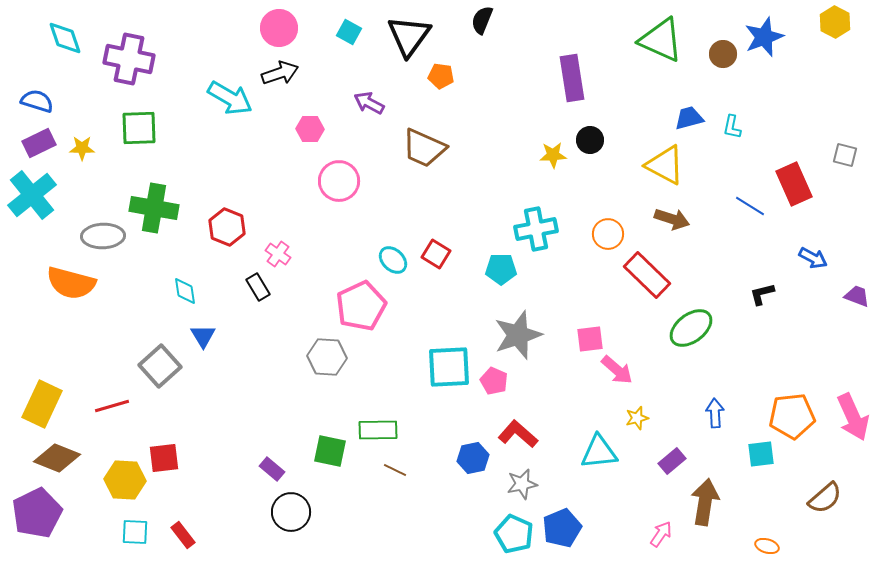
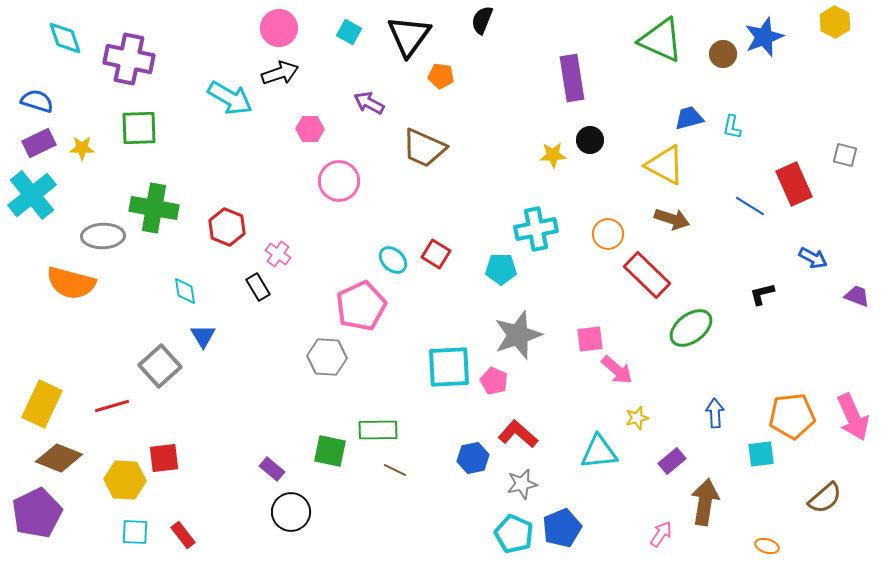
brown diamond at (57, 458): moved 2 px right
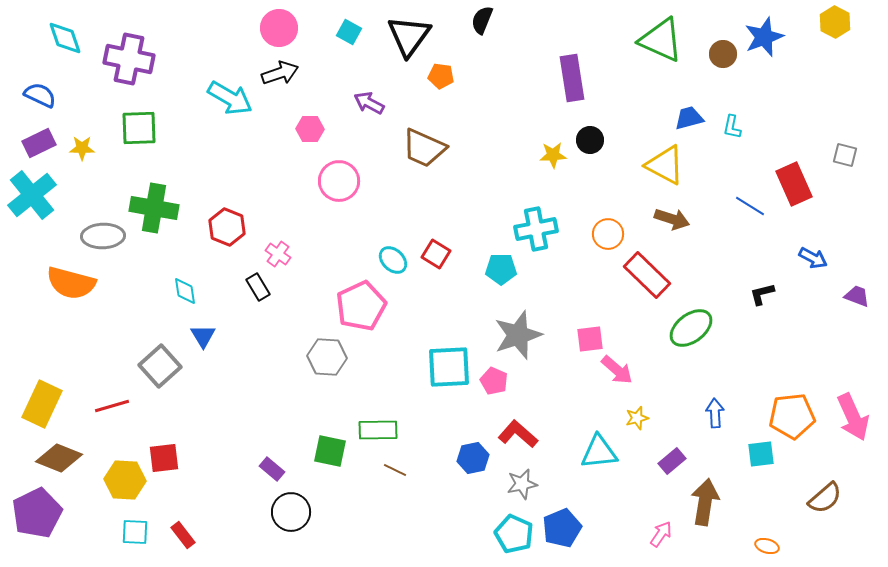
blue semicircle at (37, 101): moved 3 px right, 6 px up; rotated 8 degrees clockwise
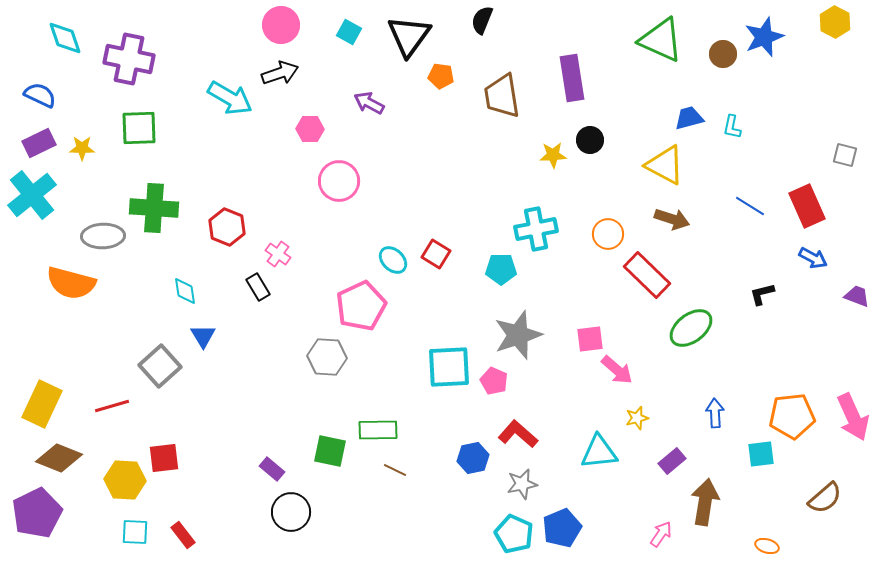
pink circle at (279, 28): moved 2 px right, 3 px up
brown trapezoid at (424, 148): moved 78 px right, 52 px up; rotated 57 degrees clockwise
red rectangle at (794, 184): moved 13 px right, 22 px down
green cross at (154, 208): rotated 6 degrees counterclockwise
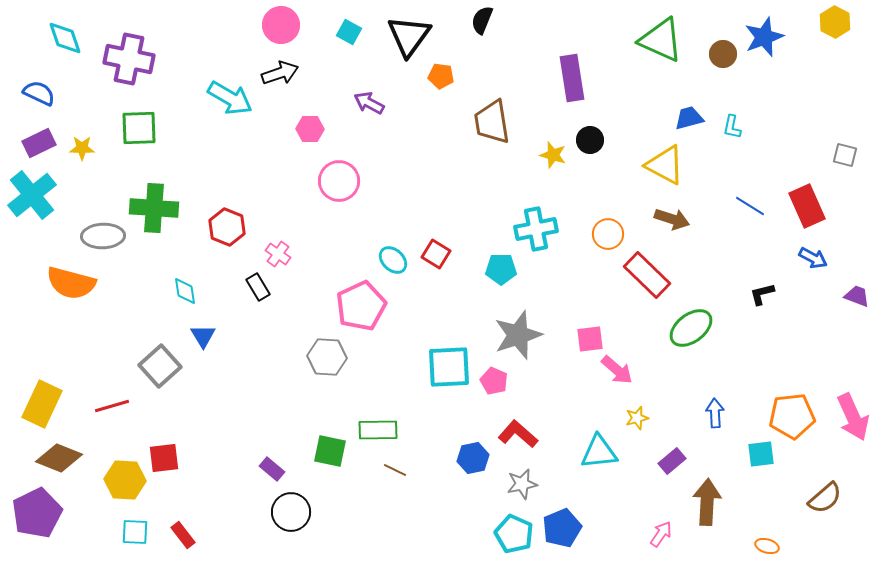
blue semicircle at (40, 95): moved 1 px left, 2 px up
brown trapezoid at (502, 96): moved 10 px left, 26 px down
yellow star at (553, 155): rotated 20 degrees clockwise
brown arrow at (705, 502): moved 2 px right; rotated 6 degrees counterclockwise
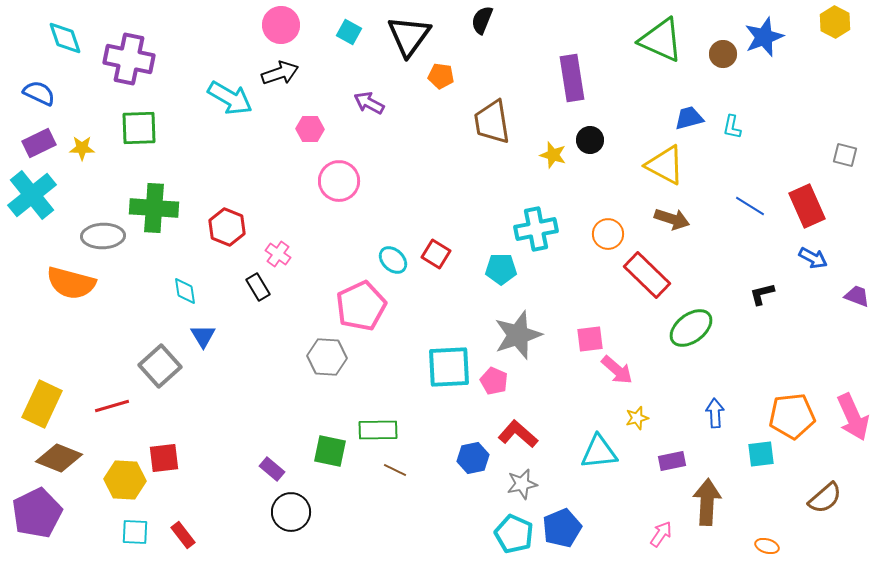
purple rectangle at (672, 461): rotated 28 degrees clockwise
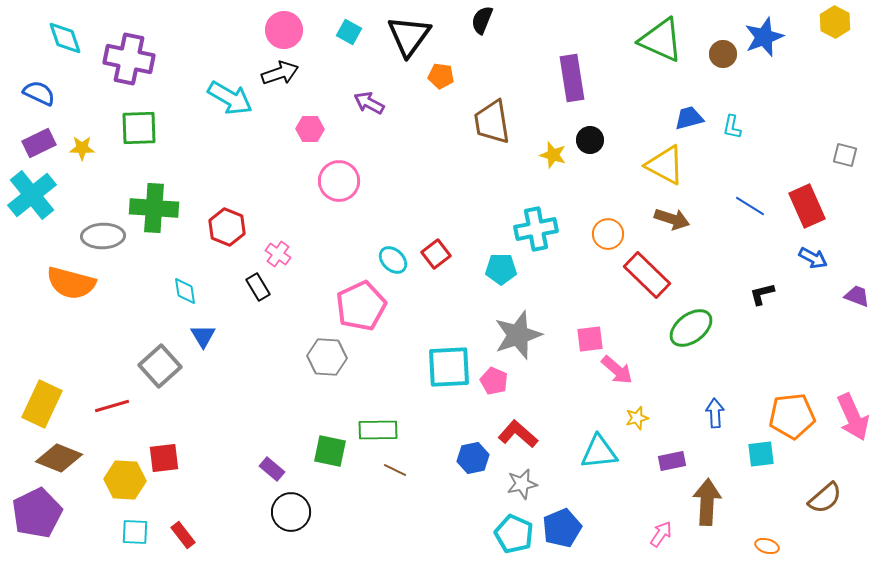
pink circle at (281, 25): moved 3 px right, 5 px down
red square at (436, 254): rotated 20 degrees clockwise
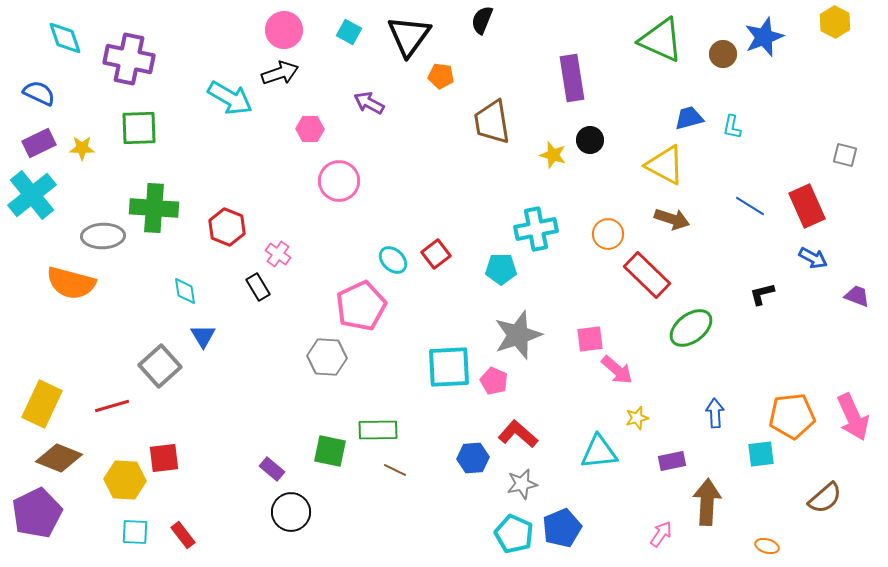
blue hexagon at (473, 458): rotated 8 degrees clockwise
